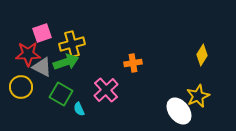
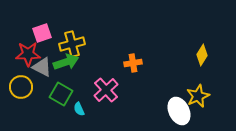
white ellipse: rotated 12 degrees clockwise
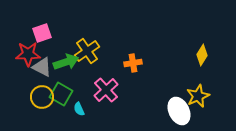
yellow cross: moved 15 px right, 7 px down; rotated 20 degrees counterclockwise
yellow circle: moved 21 px right, 10 px down
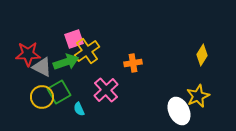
pink square: moved 32 px right, 6 px down
green square: moved 2 px left, 2 px up; rotated 30 degrees clockwise
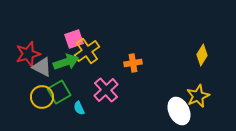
red star: rotated 15 degrees counterclockwise
cyan semicircle: moved 1 px up
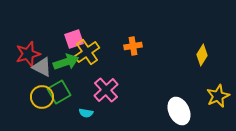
yellow cross: moved 1 px down
orange cross: moved 17 px up
yellow star: moved 20 px right
cyan semicircle: moved 7 px right, 5 px down; rotated 56 degrees counterclockwise
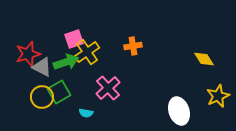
yellow diamond: moved 2 px right, 4 px down; rotated 65 degrees counterclockwise
pink cross: moved 2 px right, 2 px up
white ellipse: rotated 8 degrees clockwise
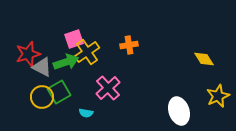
orange cross: moved 4 px left, 1 px up
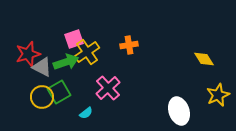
yellow star: moved 1 px up
cyan semicircle: rotated 48 degrees counterclockwise
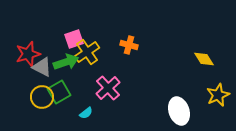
orange cross: rotated 24 degrees clockwise
